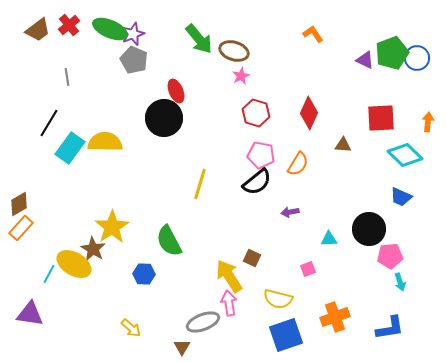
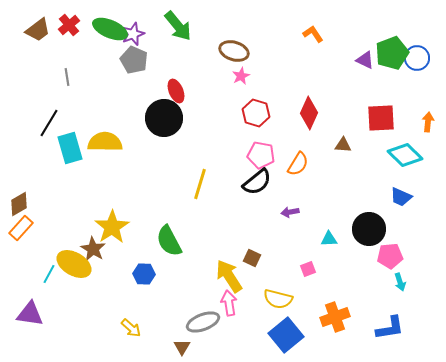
green arrow at (199, 39): moved 21 px left, 13 px up
cyan rectangle at (70, 148): rotated 52 degrees counterclockwise
blue square at (286, 335): rotated 20 degrees counterclockwise
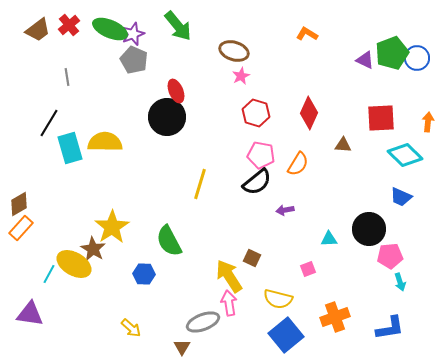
orange L-shape at (313, 34): moved 6 px left; rotated 25 degrees counterclockwise
black circle at (164, 118): moved 3 px right, 1 px up
purple arrow at (290, 212): moved 5 px left, 2 px up
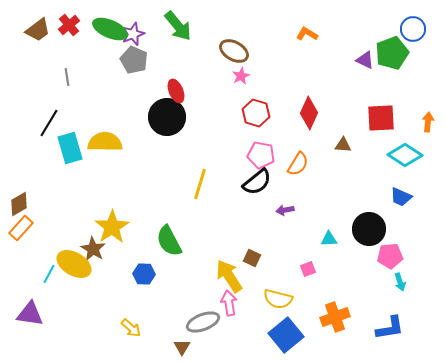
brown ellipse at (234, 51): rotated 12 degrees clockwise
blue circle at (417, 58): moved 4 px left, 29 px up
cyan diamond at (405, 155): rotated 12 degrees counterclockwise
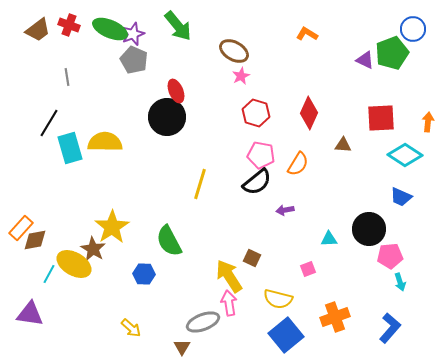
red cross at (69, 25): rotated 30 degrees counterclockwise
brown diamond at (19, 204): moved 16 px right, 36 px down; rotated 20 degrees clockwise
blue L-shape at (390, 328): rotated 40 degrees counterclockwise
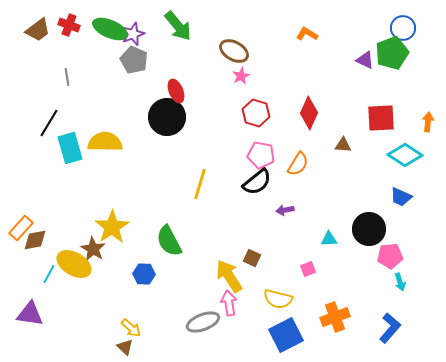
blue circle at (413, 29): moved 10 px left, 1 px up
blue square at (286, 335): rotated 12 degrees clockwise
brown triangle at (182, 347): moved 57 px left; rotated 18 degrees counterclockwise
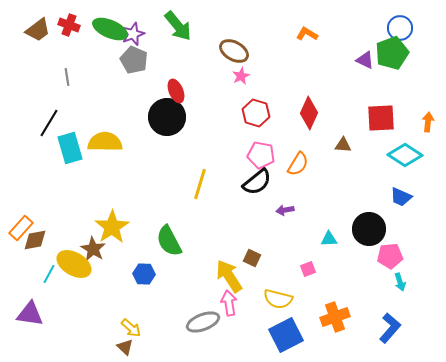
blue circle at (403, 28): moved 3 px left
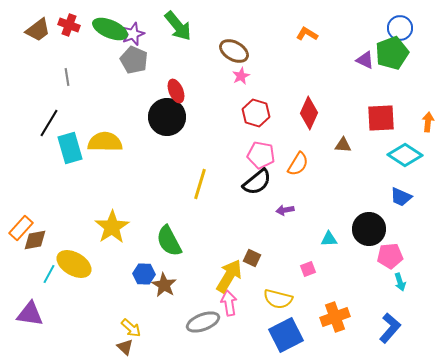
brown star at (93, 249): moved 71 px right, 36 px down
yellow arrow at (229, 276): rotated 64 degrees clockwise
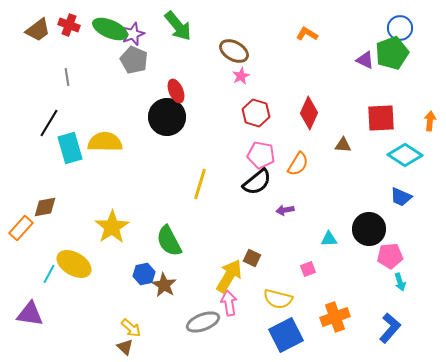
orange arrow at (428, 122): moved 2 px right, 1 px up
brown diamond at (35, 240): moved 10 px right, 33 px up
blue hexagon at (144, 274): rotated 15 degrees counterclockwise
